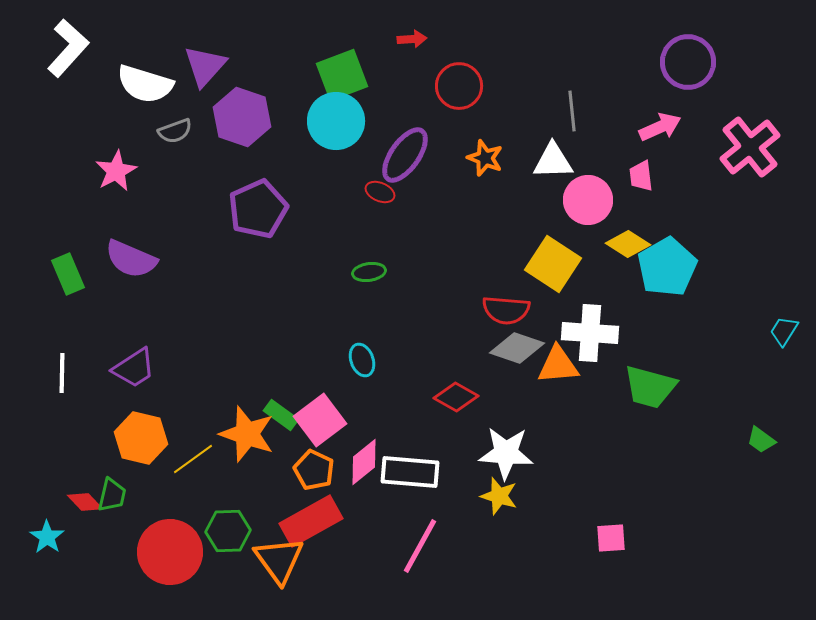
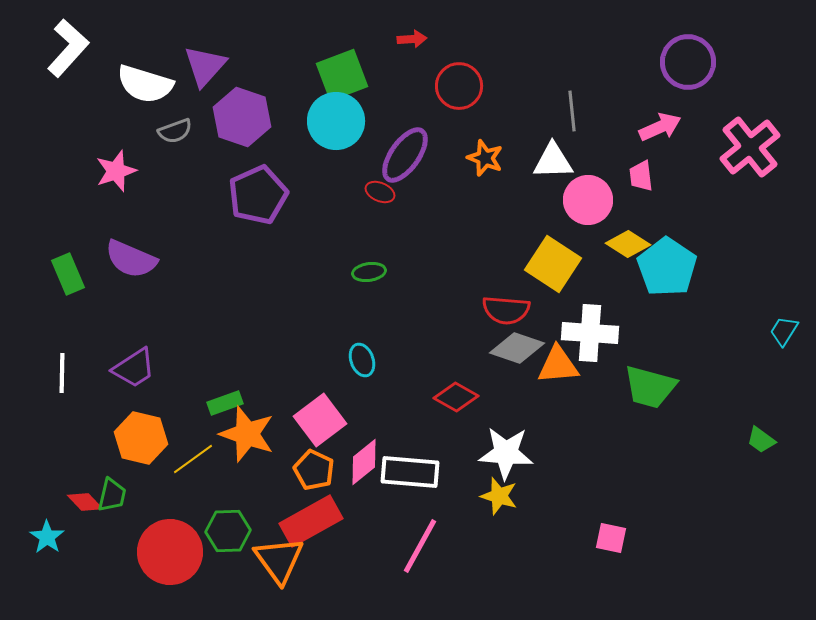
pink star at (116, 171): rotated 9 degrees clockwise
purple pentagon at (258, 209): moved 14 px up
cyan pentagon at (667, 267): rotated 8 degrees counterclockwise
green rectangle at (281, 415): moved 56 px left, 12 px up; rotated 56 degrees counterclockwise
pink square at (611, 538): rotated 16 degrees clockwise
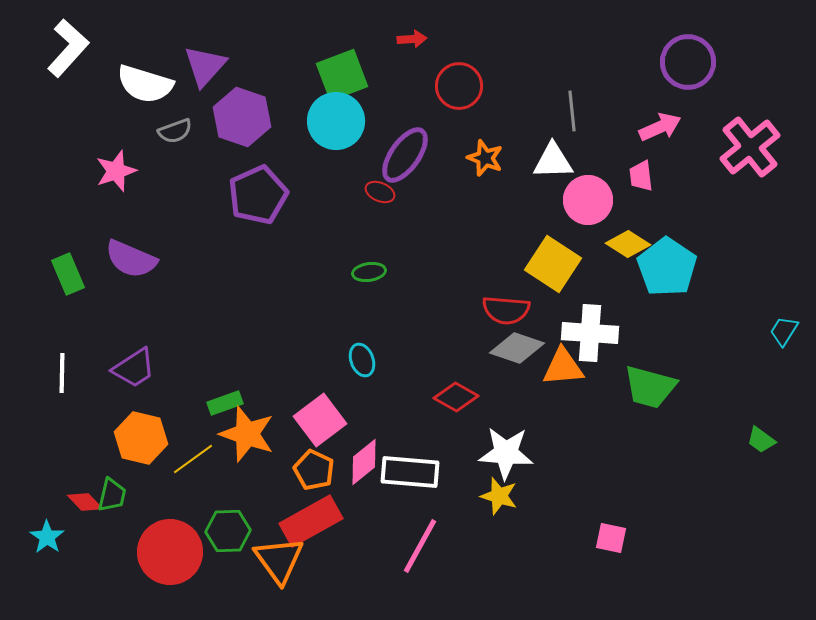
orange triangle at (558, 365): moved 5 px right, 2 px down
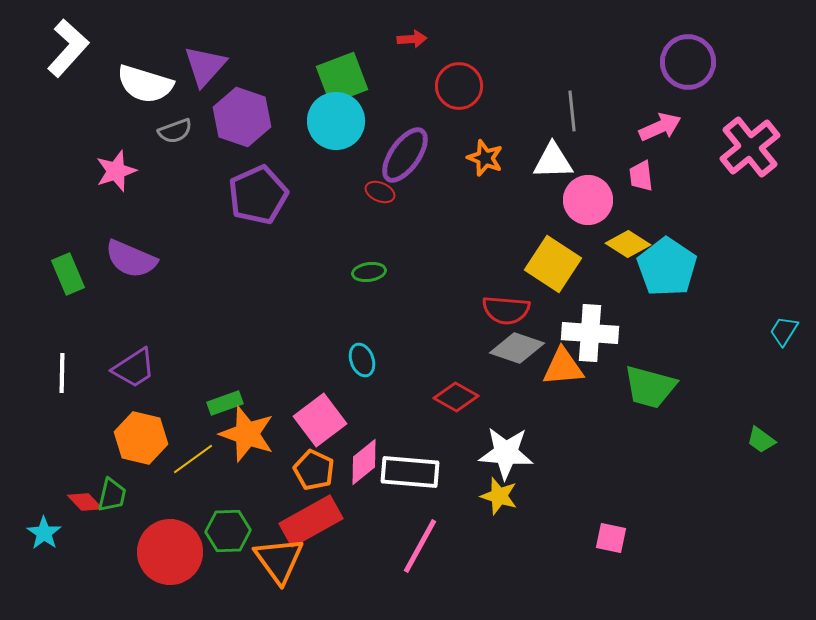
green square at (342, 75): moved 3 px down
cyan star at (47, 537): moved 3 px left, 4 px up
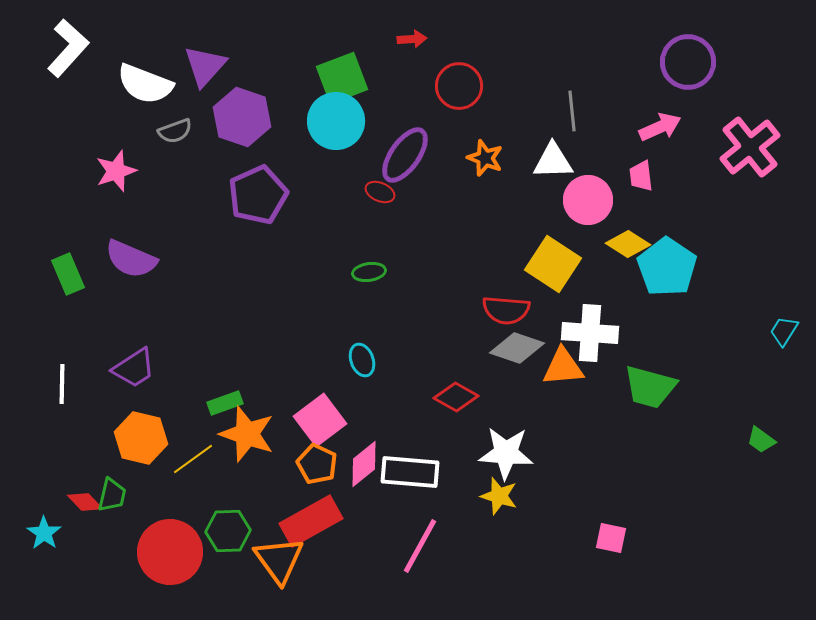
white semicircle at (145, 84): rotated 4 degrees clockwise
white line at (62, 373): moved 11 px down
pink diamond at (364, 462): moved 2 px down
orange pentagon at (314, 470): moved 3 px right, 6 px up
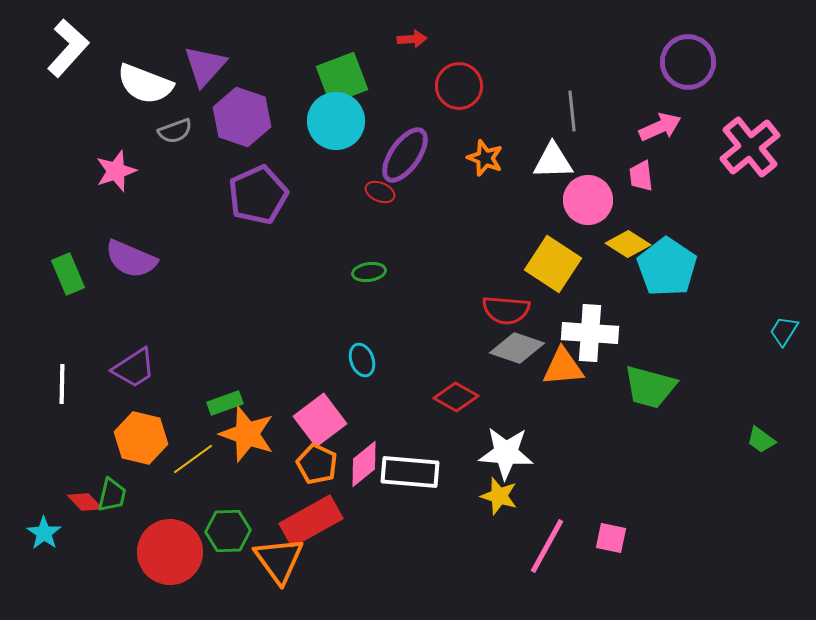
pink line at (420, 546): moved 127 px right
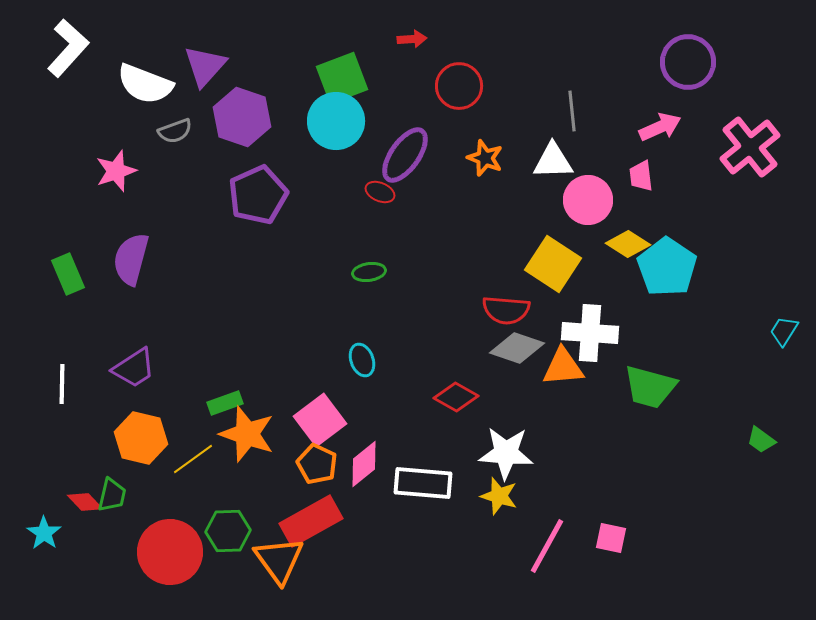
purple semicircle at (131, 259): rotated 82 degrees clockwise
white rectangle at (410, 472): moved 13 px right, 11 px down
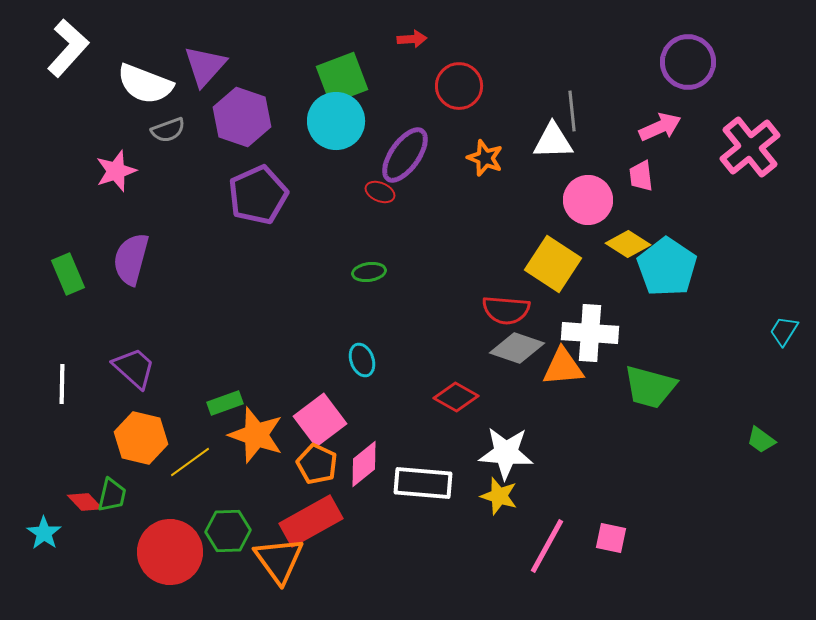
gray semicircle at (175, 131): moved 7 px left, 1 px up
white triangle at (553, 161): moved 20 px up
purple trapezoid at (134, 368): rotated 105 degrees counterclockwise
orange star at (247, 434): moved 9 px right, 1 px down
yellow line at (193, 459): moved 3 px left, 3 px down
